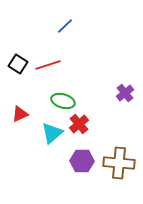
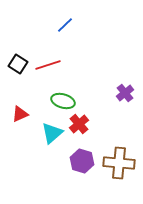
blue line: moved 1 px up
purple hexagon: rotated 15 degrees clockwise
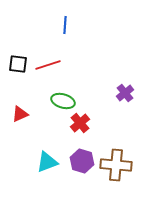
blue line: rotated 42 degrees counterclockwise
black square: rotated 24 degrees counterclockwise
red cross: moved 1 px right, 1 px up
cyan triangle: moved 5 px left, 29 px down; rotated 20 degrees clockwise
brown cross: moved 3 px left, 2 px down
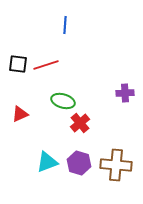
red line: moved 2 px left
purple cross: rotated 36 degrees clockwise
purple hexagon: moved 3 px left, 2 px down
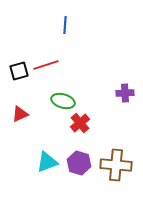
black square: moved 1 px right, 7 px down; rotated 24 degrees counterclockwise
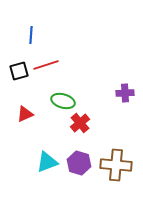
blue line: moved 34 px left, 10 px down
red triangle: moved 5 px right
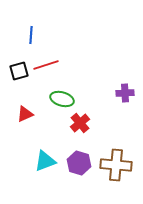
green ellipse: moved 1 px left, 2 px up
cyan triangle: moved 2 px left, 1 px up
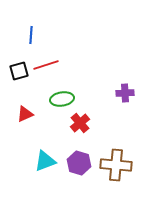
green ellipse: rotated 25 degrees counterclockwise
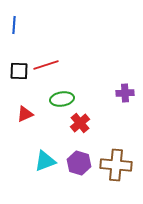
blue line: moved 17 px left, 10 px up
black square: rotated 18 degrees clockwise
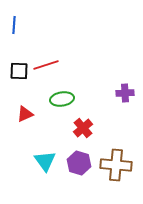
red cross: moved 3 px right, 5 px down
cyan triangle: rotated 45 degrees counterclockwise
